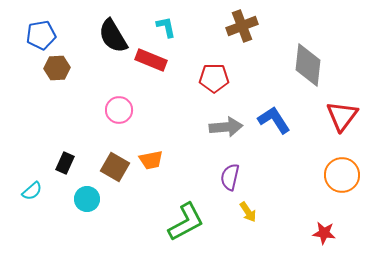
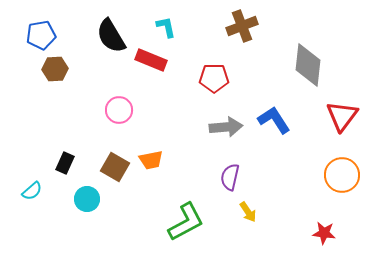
black semicircle: moved 2 px left
brown hexagon: moved 2 px left, 1 px down
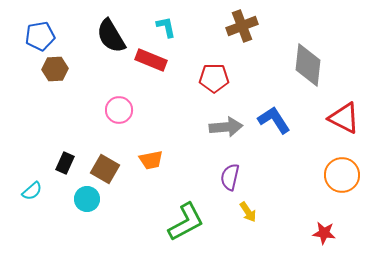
blue pentagon: moved 1 px left, 1 px down
red triangle: moved 2 px right, 2 px down; rotated 40 degrees counterclockwise
brown square: moved 10 px left, 2 px down
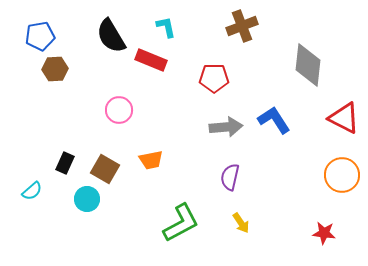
yellow arrow: moved 7 px left, 11 px down
green L-shape: moved 5 px left, 1 px down
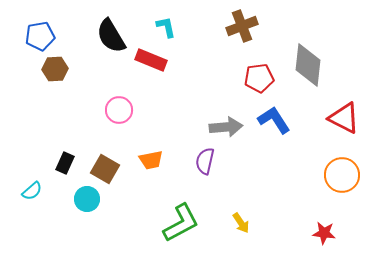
red pentagon: moved 45 px right; rotated 8 degrees counterclockwise
purple semicircle: moved 25 px left, 16 px up
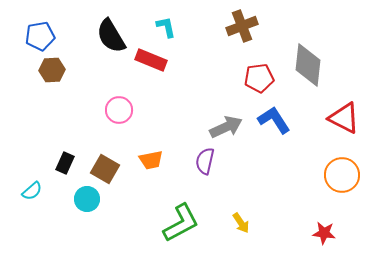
brown hexagon: moved 3 px left, 1 px down
gray arrow: rotated 20 degrees counterclockwise
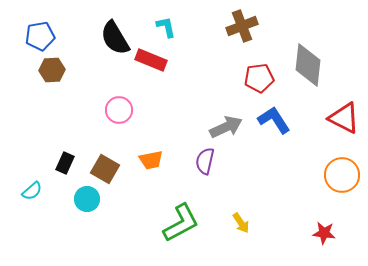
black semicircle: moved 4 px right, 2 px down
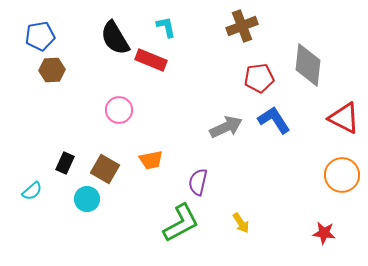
purple semicircle: moved 7 px left, 21 px down
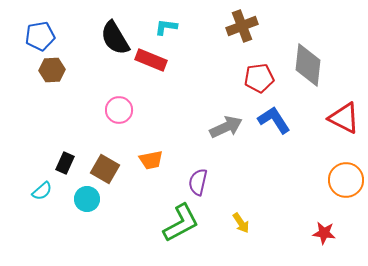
cyan L-shape: rotated 70 degrees counterclockwise
orange circle: moved 4 px right, 5 px down
cyan semicircle: moved 10 px right
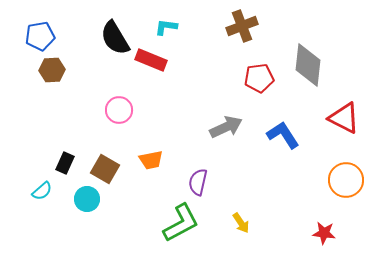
blue L-shape: moved 9 px right, 15 px down
